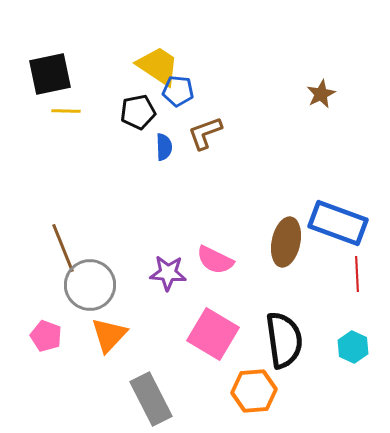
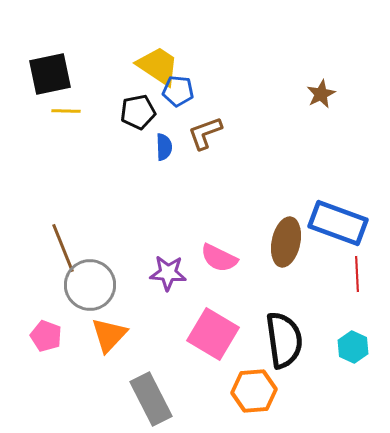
pink semicircle: moved 4 px right, 2 px up
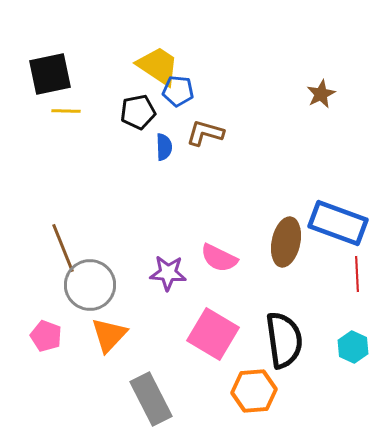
brown L-shape: rotated 36 degrees clockwise
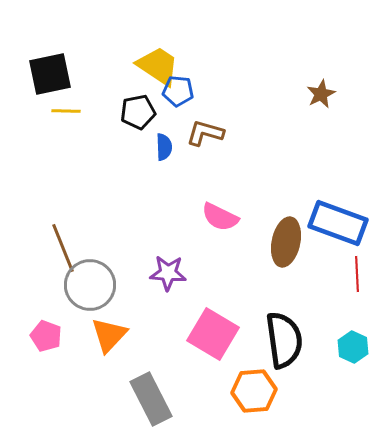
pink semicircle: moved 1 px right, 41 px up
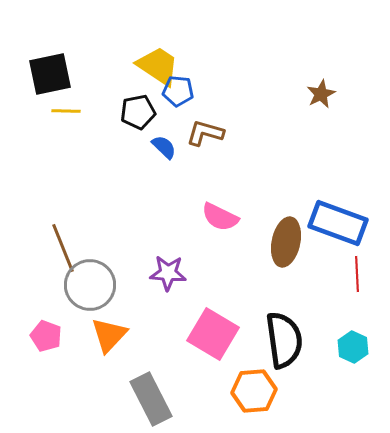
blue semicircle: rotated 44 degrees counterclockwise
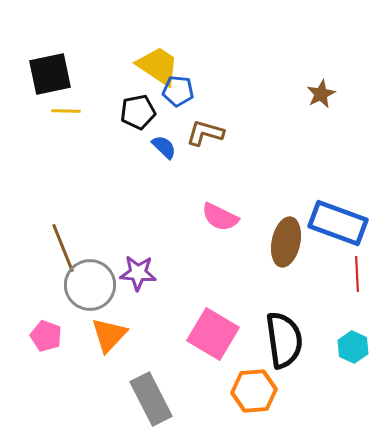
purple star: moved 30 px left
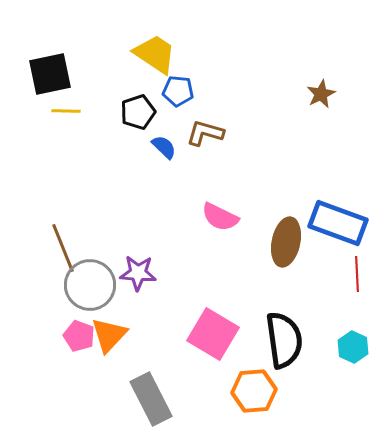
yellow trapezoid: moved 3 px left, 12 px up
black pentagon: rotated 8 degrees counterclockwise
pink pentagon: moved 33 px right
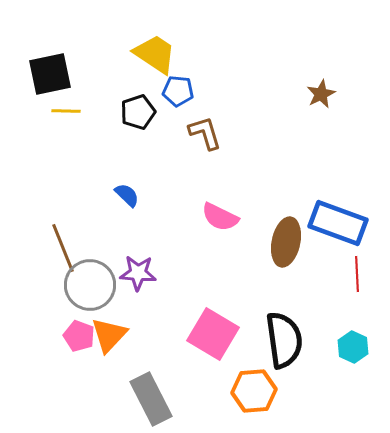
brown L-shape: rotated 57 degrees clockwise
blue semicircle: moved 37 px left, 48 px down
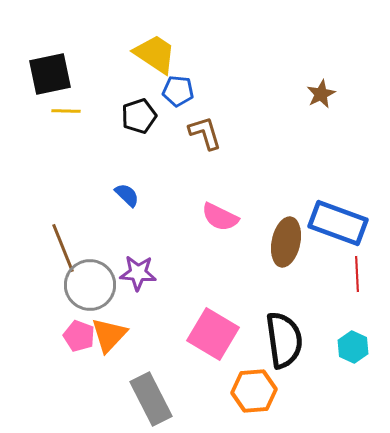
black pentagon: moved 1 px right, 4 px down
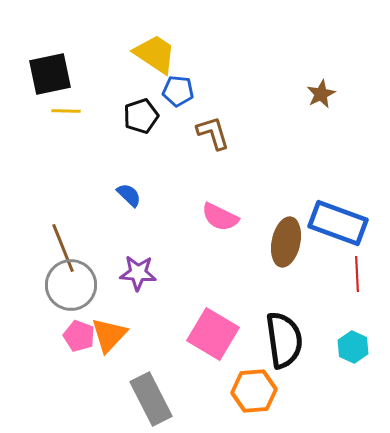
black pentagon: moved 2 px right
brown L-shape: moved 8 px right
blue semicircle: moved 2 px right
gray circle: moved 19 px left
